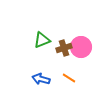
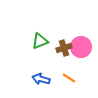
green triangle: moved 2 px left, 1 px down
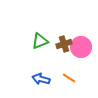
brown cross: moved 4 px up
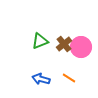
brown cross: rotated 21 degrees counterclockwise
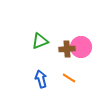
brown cross: moved 3 px right, 5 px down; rotated 35 degrees clockwise
blue arrow: rotated 60 degrees clockwise
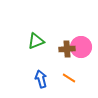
green triangle: moved 4 px left
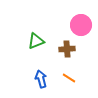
pink circle: moved 22 px up
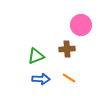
green triangle: moved 15 px down
blue arrow: rotated 108 degrees clockwise
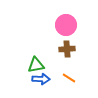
pink circle: moved 15 px left
green triangle: moved 9 px down; rotated 12 degrees clockwise
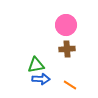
orange line: moved 1 px right, 7 px down
